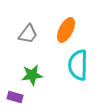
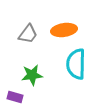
orange ellipse: moved 2 px left; rotated 55 degrees clockwise
cyan semicircle: moved 2 px left, 1 px up
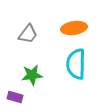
orange ellipse: moved 10 px right, 2 px up
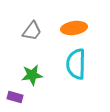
gray trapezoid: moved 4 px right, 3 px up
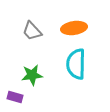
gray trapezoid: rotated 100 degrees clockwise
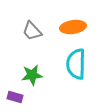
orange ellipse: moved 1 px left, 1 px up
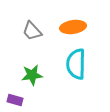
purple rectangle: moved 3 px down
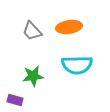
orange ellipse: moved 4 px left
cyan semicircle: moved 1 px right, 1 px down; rotated 92 degrees counterclockwise
green star: moved 1 px right, 1 px down
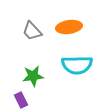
purple rectangle: moved 6 px right; rotated 49 degrees clockwise
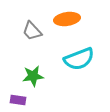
orange ellipse: moved 2 px left, 8 px up
cyan semicircle: moved 2 px right, 6 px up; rotated 20 degrees counterclockwise
purple rectangle: moved 3 px left; rotated 56 degrees counterclockwise
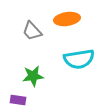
cyan semicircle: rotated 12 degrees clockwise
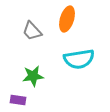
orange ellipse: rotated 65 degrees counterclockwise
